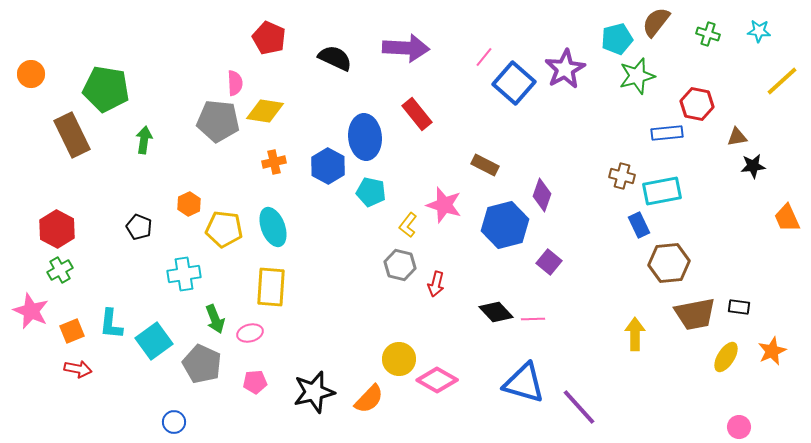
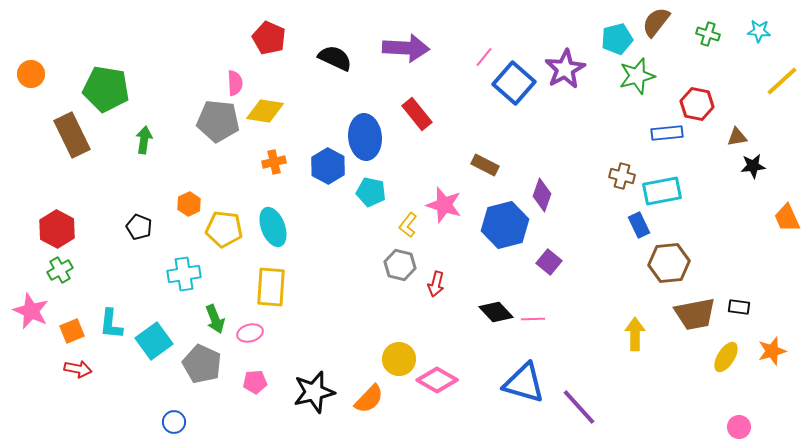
orange star at (772, 351): rotated 8 degrees clockwise
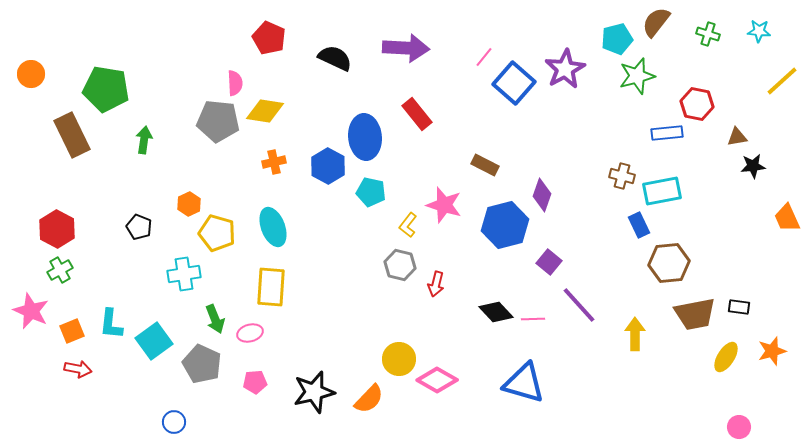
yellow pentagon at (224, 229): moved 7 px left, 4 px down; rotated 9 degrees clockwise
purple line at (579, 407): moved 102 px up
